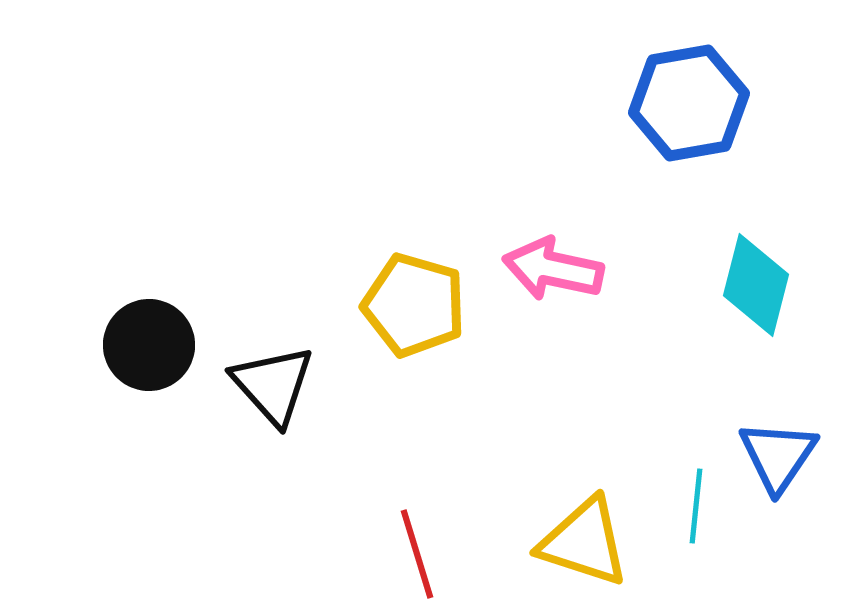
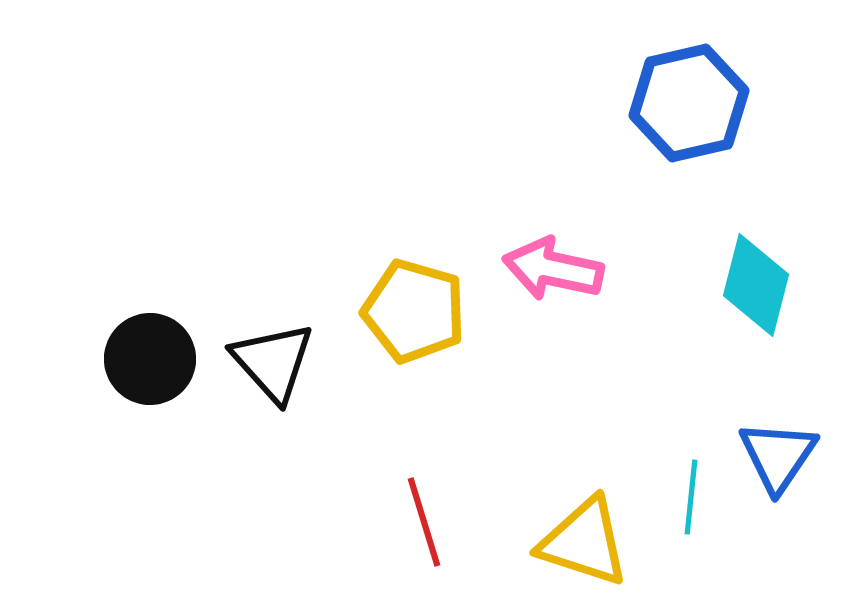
blue hexagon: rotated 3 degrees counterclockwise
yellow pentagon: moved 6 px down
black circle: moved 1 px right, 14 px down
black triangle: moved 23 px up
cyan line: moved 5 px left, 9 px up
red line: moved 7 px right, 32 px up
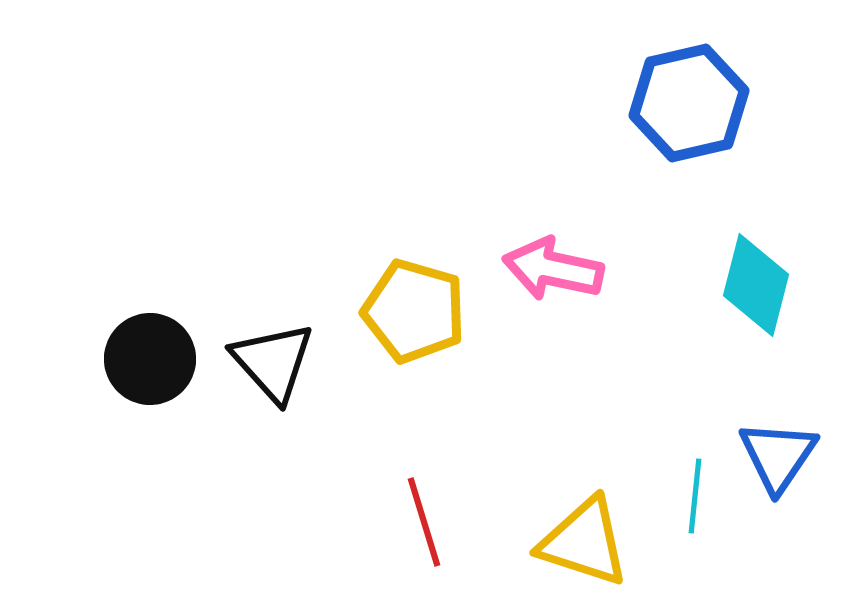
cyan line: moved 4 px right, 1 px up
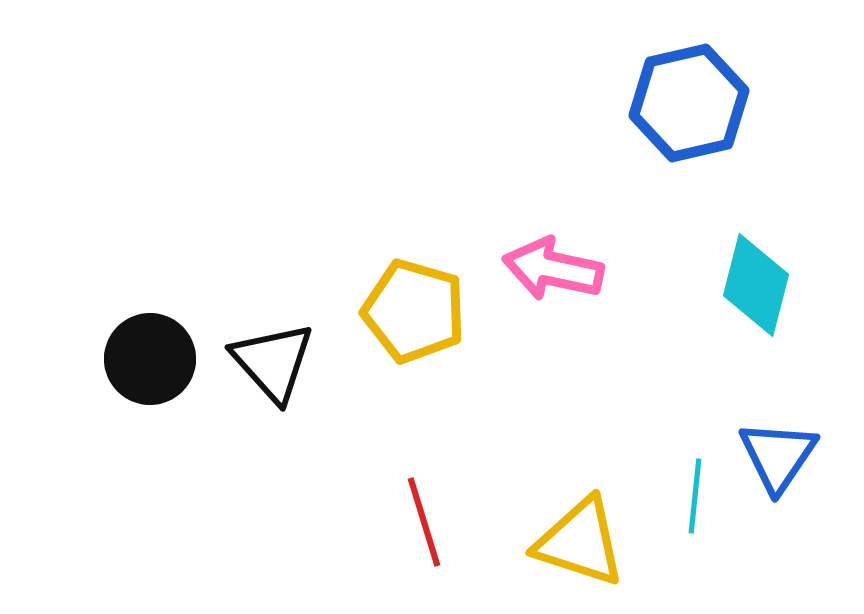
yellow triangle: moved 4 px left
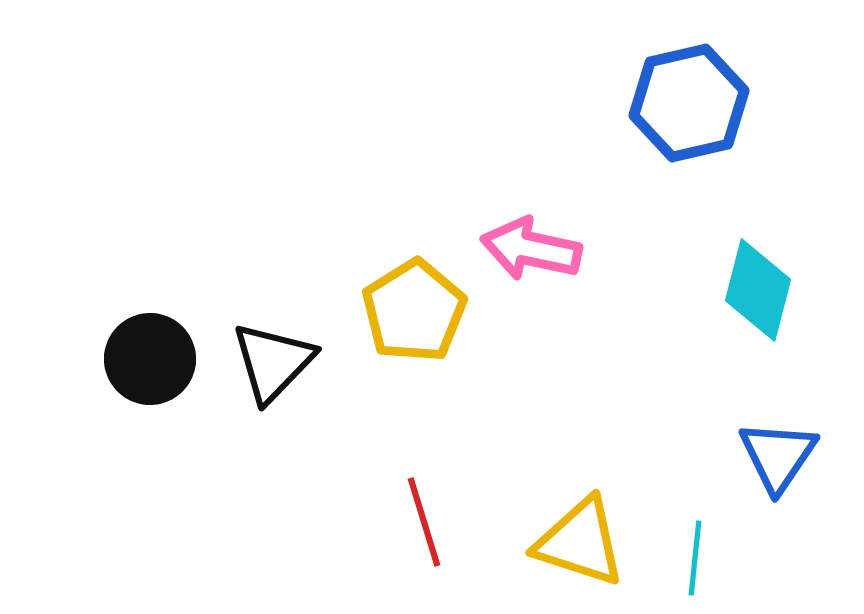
pink arrow: moved 22 px left, 20 px up
cyan diamond: moved 2 px right, 5 px down
yellow pentagon: rotated 24 degrees clockwise
black triangle: rotated 26 degrees clockwise
cyan line: moved 62 px down
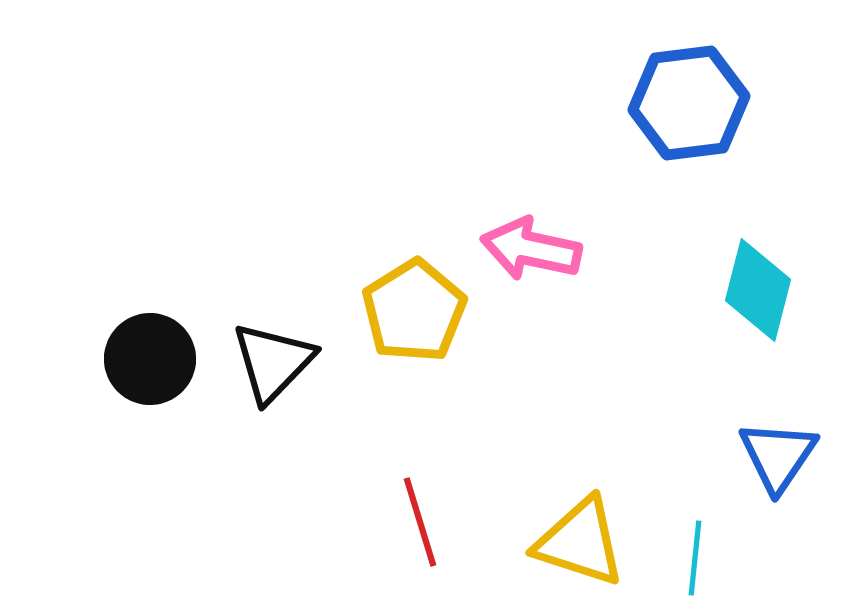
blue hexagon: rotated 6 degrees clockwise
red line: moved 4 px left
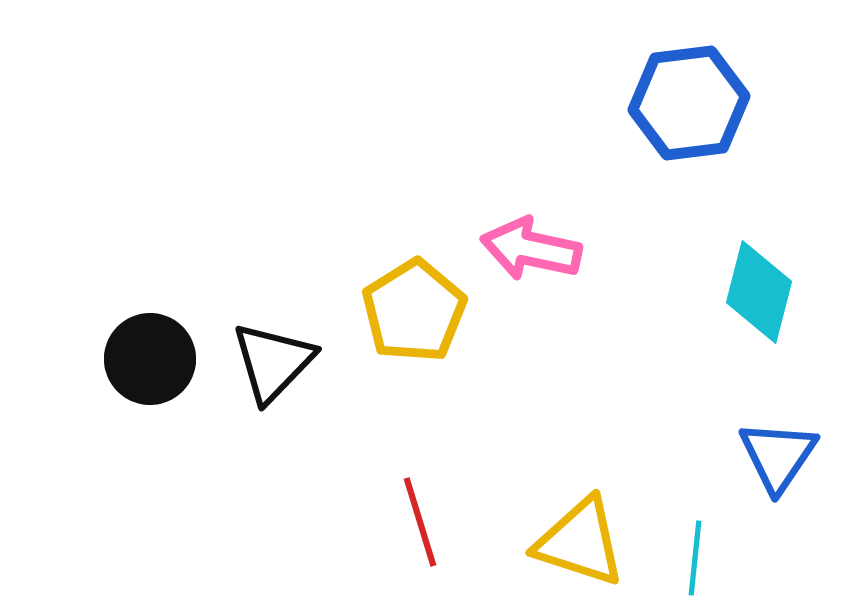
cyan diamond: moved 1 px right, 2 px down
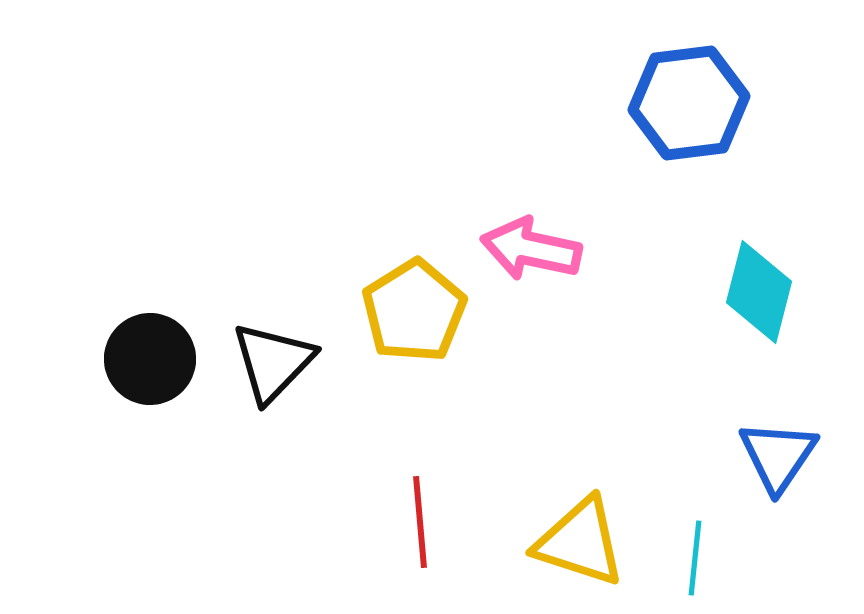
red line: rotated 12 degrees clockwise
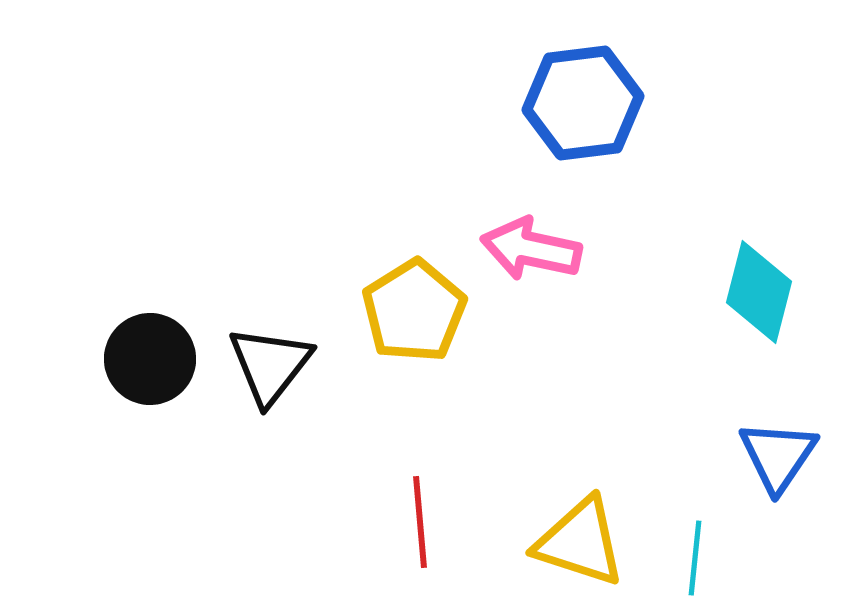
blue hexagon: moved 106 px left
black triangle: moved 3 px left, 3 px down; rotated 6 degrees counterclockwise
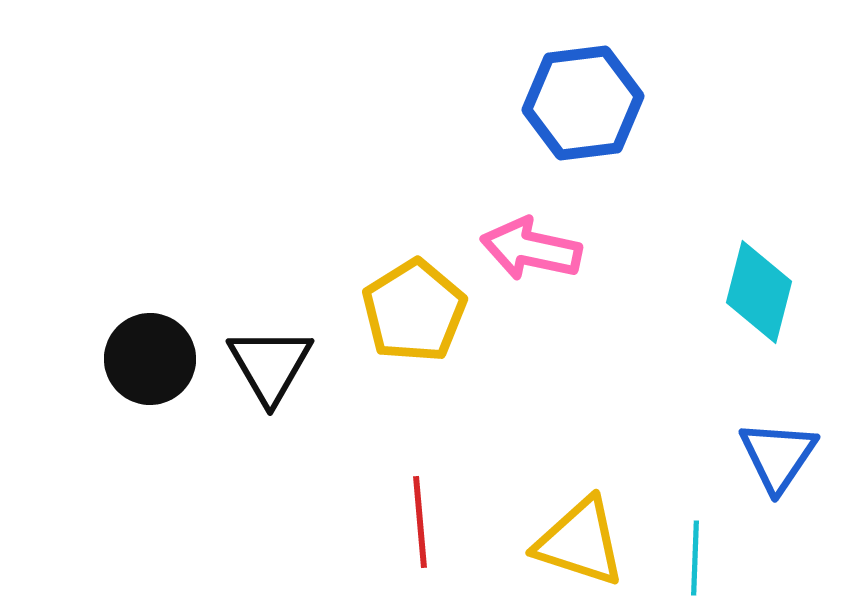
black triangle: rotated 8 degrees counterclockwise
cyan line: rotated 4 degrees counterclockwise
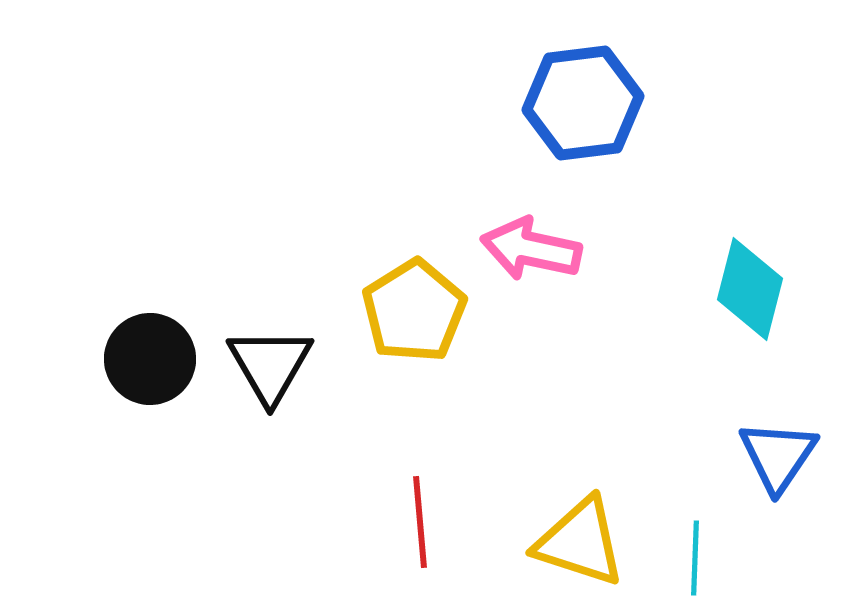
cyan diamond: moved 9 px left, 3 px up
